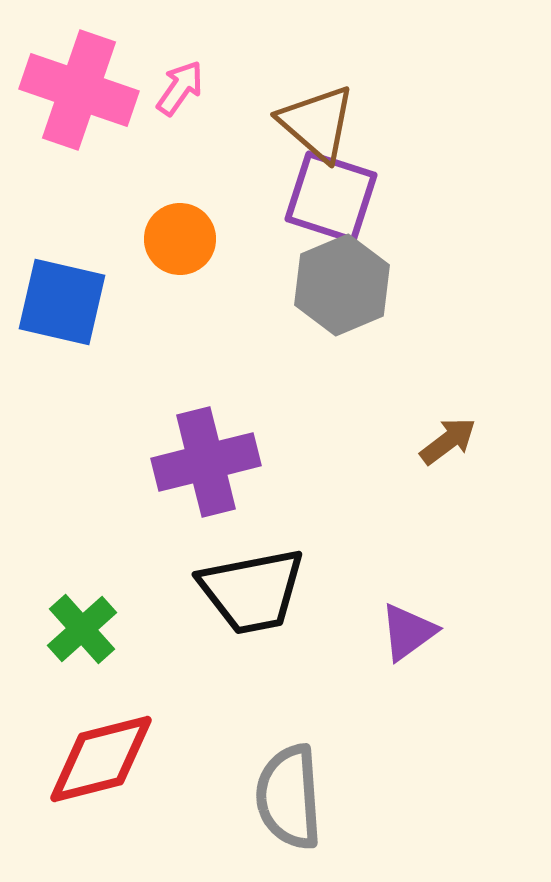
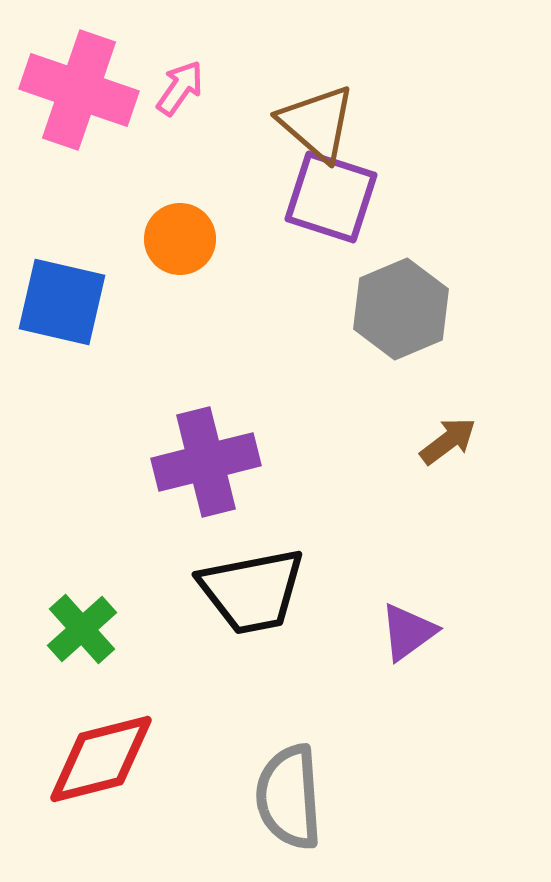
gray hexagon: moved 59 px right, 24 px down
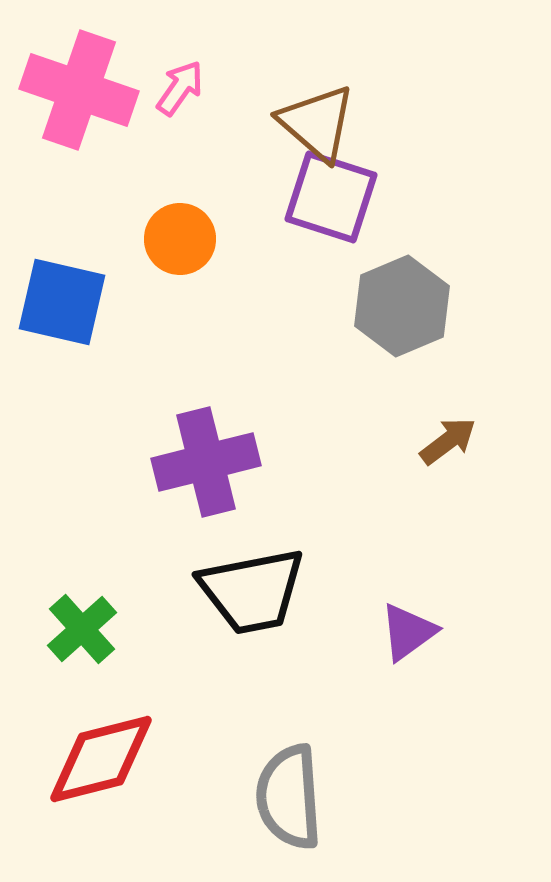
gray hexagon: moved 1 px right, 3 px up
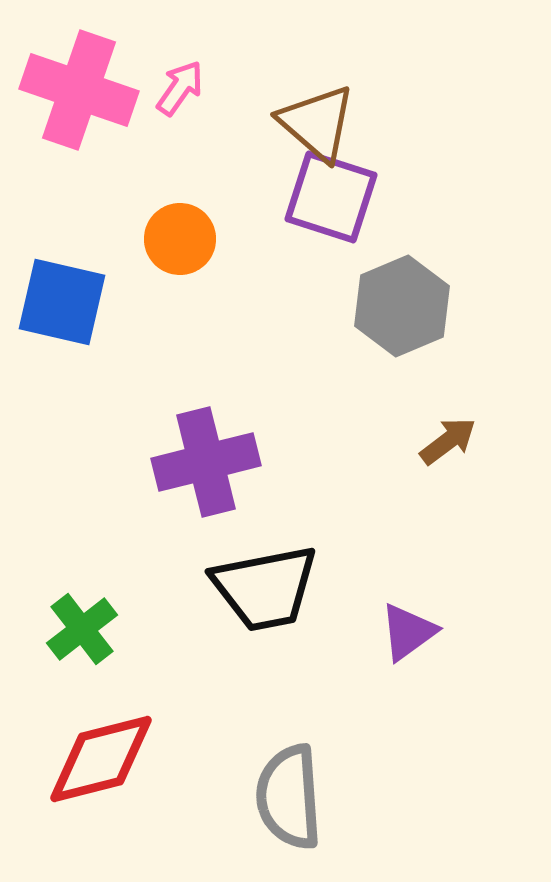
black trapezoid: moved 13 px right, 3 px up
green cross: rotated 4 degrees clockwise
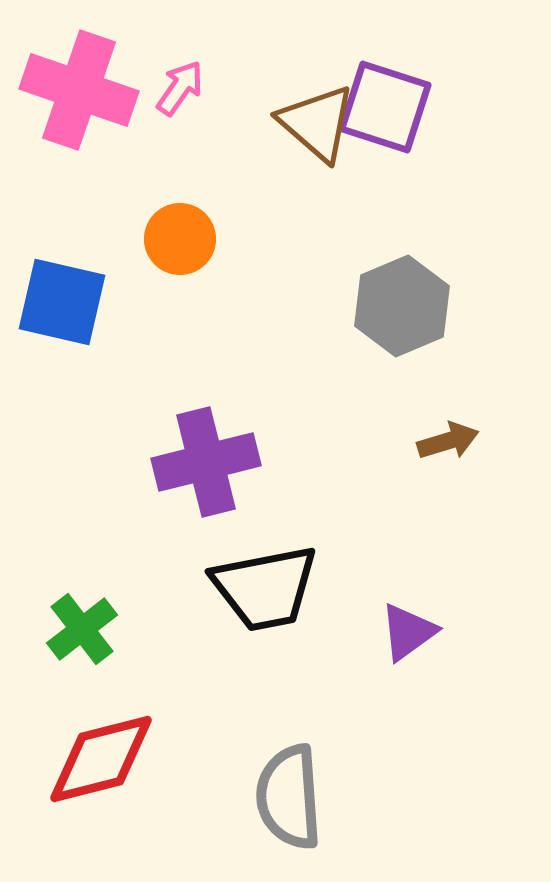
purple square: moved 54 px right, 90 px up
brown arrow: rotated 20 degrees clockwise
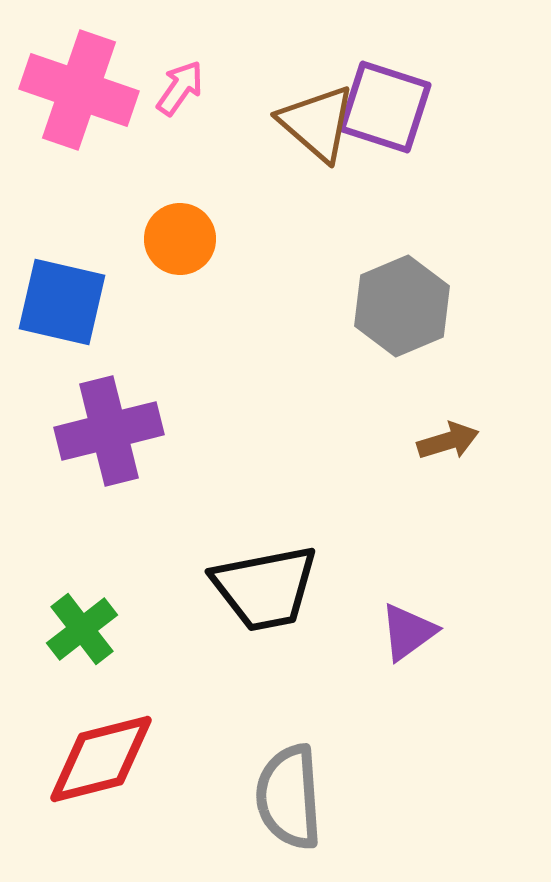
purple cross: moved 97 px left, 31 px up
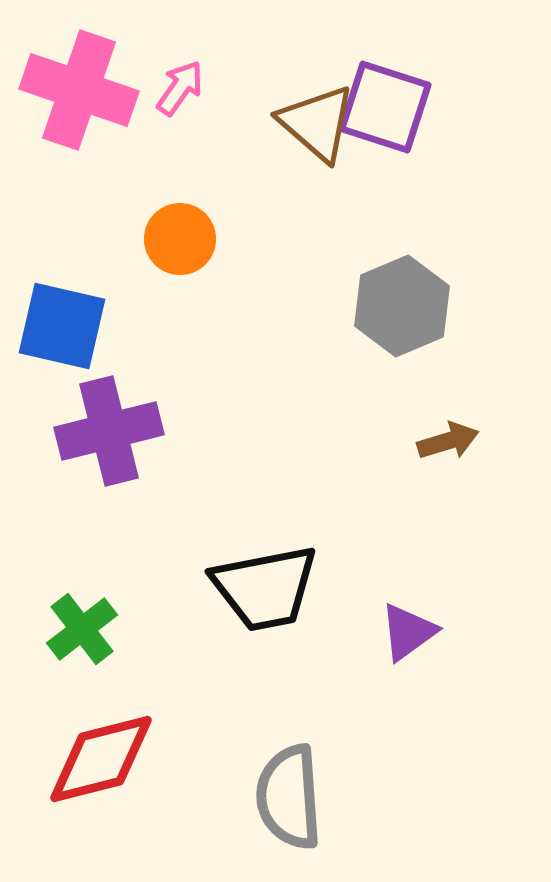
blue square: moved 24 px down
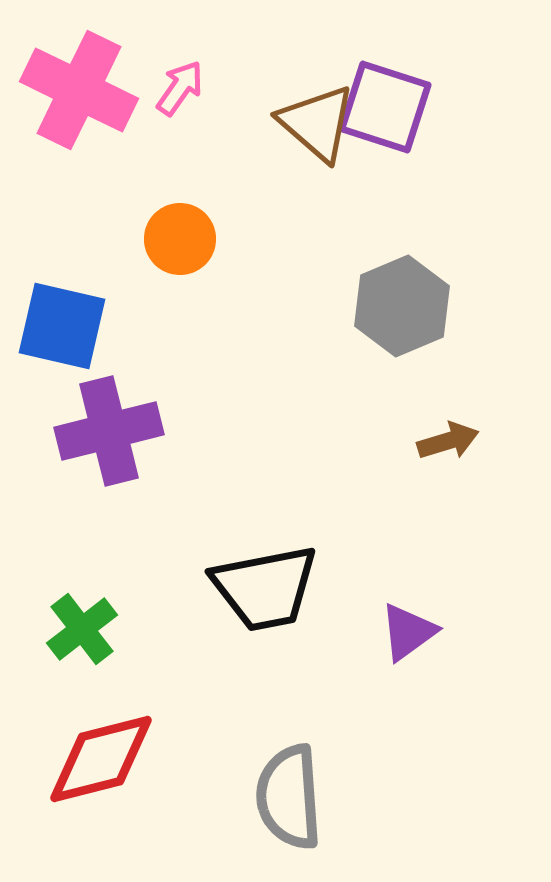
pink cross: rotated 7 degrees clockwise
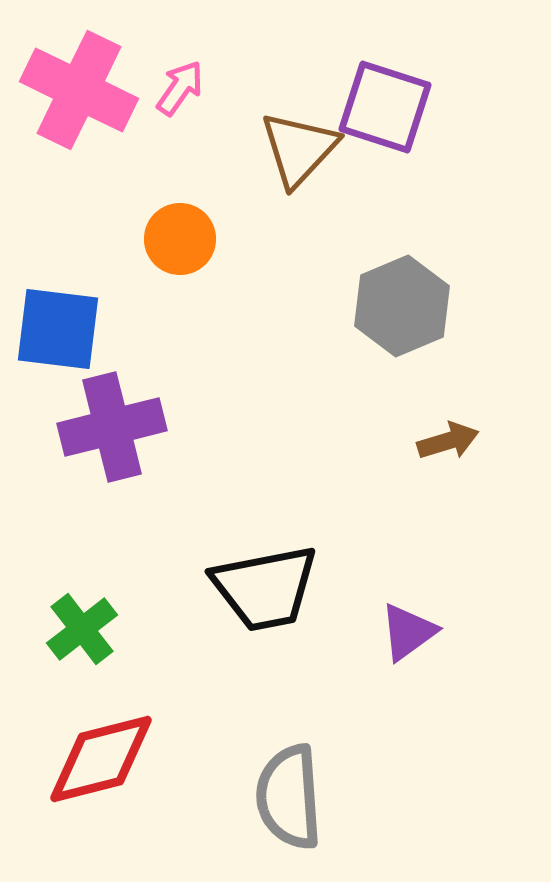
brown triangle: moved 18 px left, 26 px down; rotated 32 degrees clockwise
blue square: moved 4 px left, 3 px down; rotated 6 degrees counterclockwise
purple cross: moved 3 px right, 4 px up
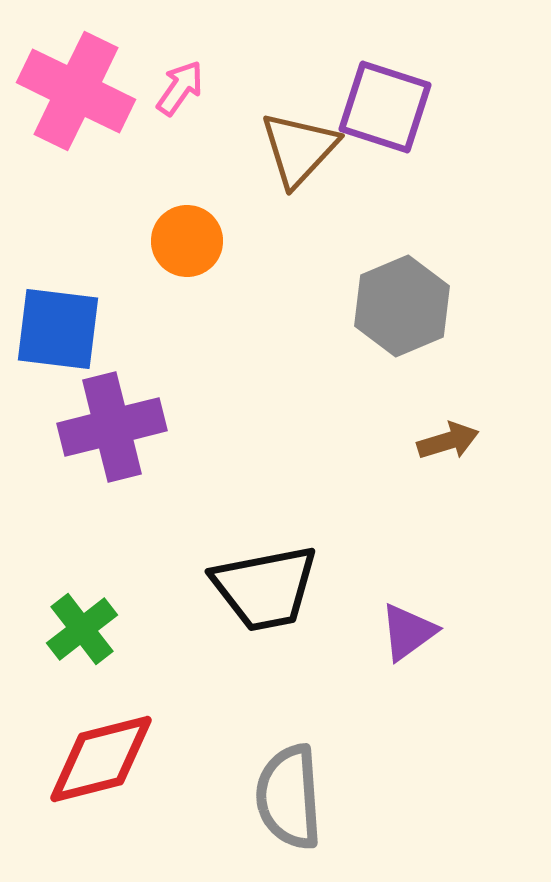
pink cross: moved 3 px left, 1 px down
orange circle: moved 7 px right, 2 px down
